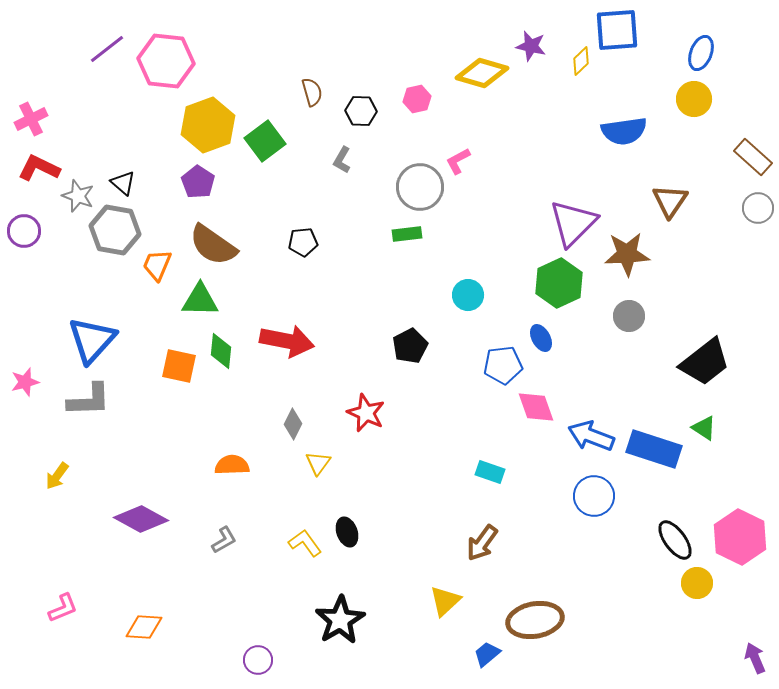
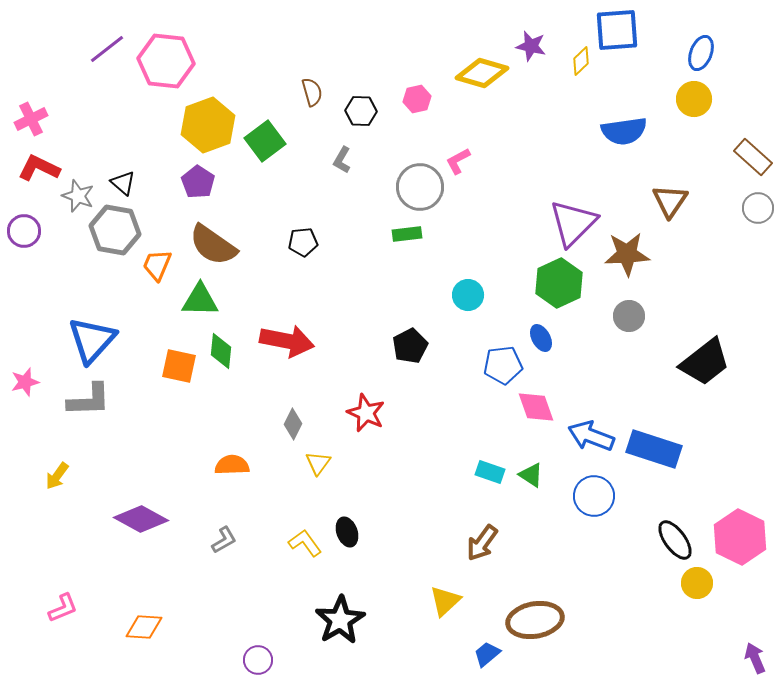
green triangle at (704, 428): moved 173 px left, 47 px down
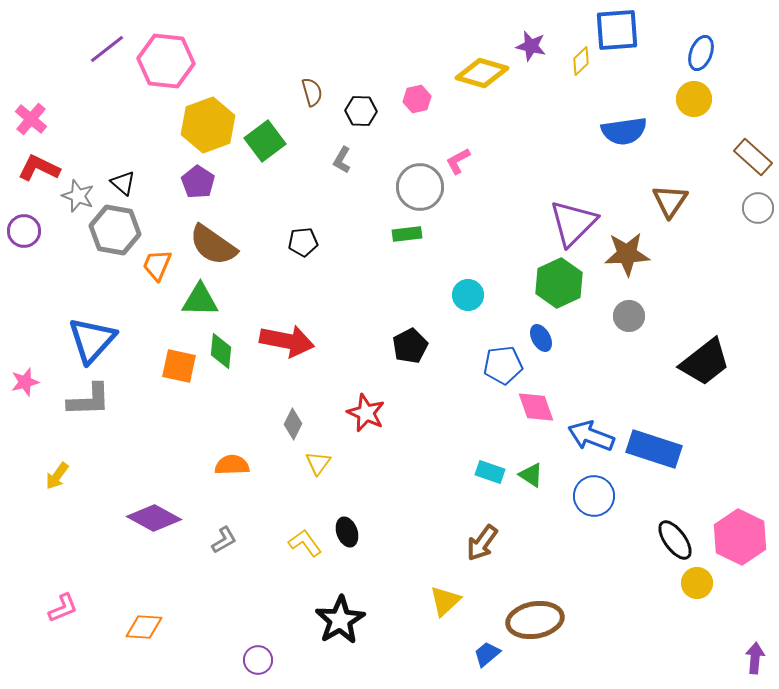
pink cross at (31, 119): rotated 24 degrees counterclockwise
purple diamond at (141, 519): moved 13 px right, 1 px up
purple arrow at (755, 658): rotated 28 degrees clockwise
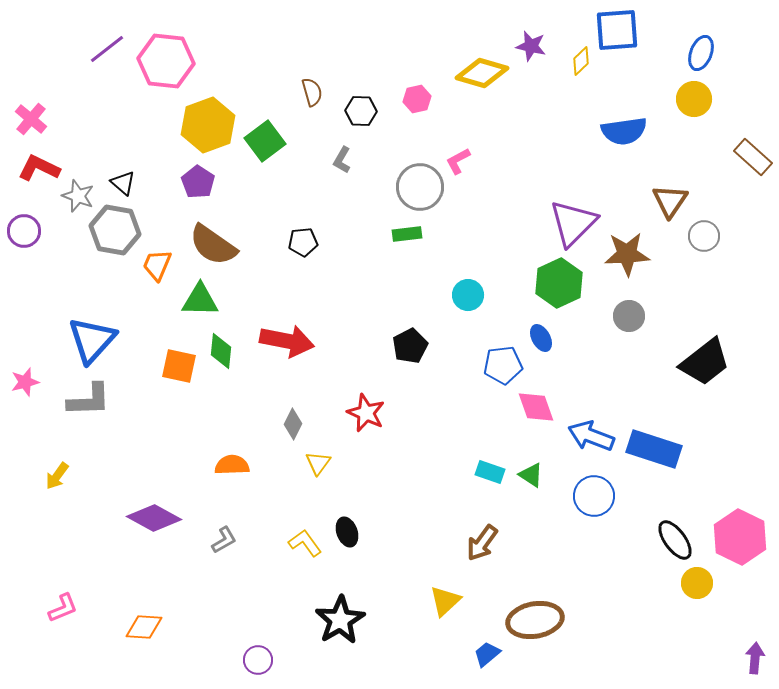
gray circle at (758, 208): moved 54 px left, 28 px down
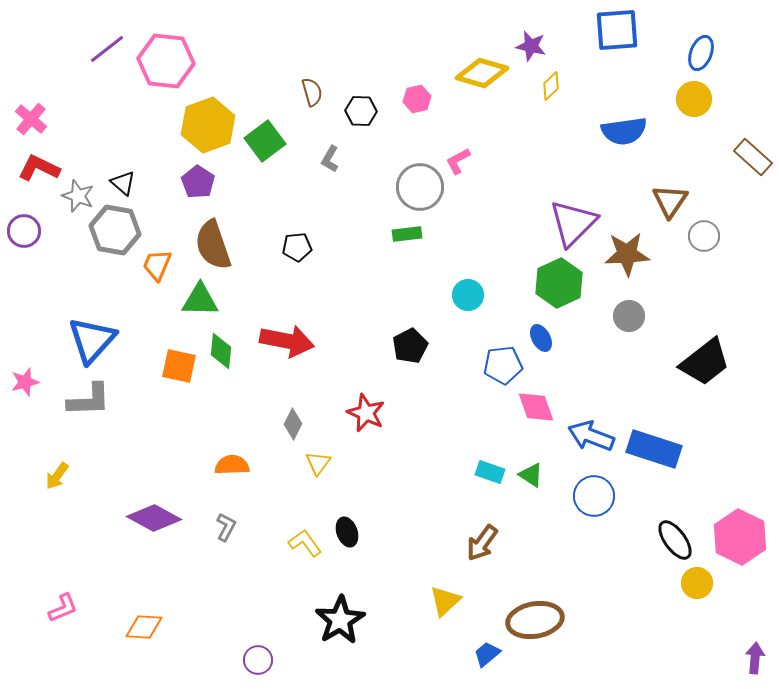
yellow diamond at (581, 61): moved 30 px left, 25 px down
gray L-shape at (342, 160): moved 12 px left, 1 px up
black pentagon at (303, 242): moved 6 px left, 5 px down
brown semicircle at (213, 245): rotated 36 degrees clockwise
gray L-shape at (224, 540): moved 2 px right, 13 px up; rotated 32 degrees counterclockwise
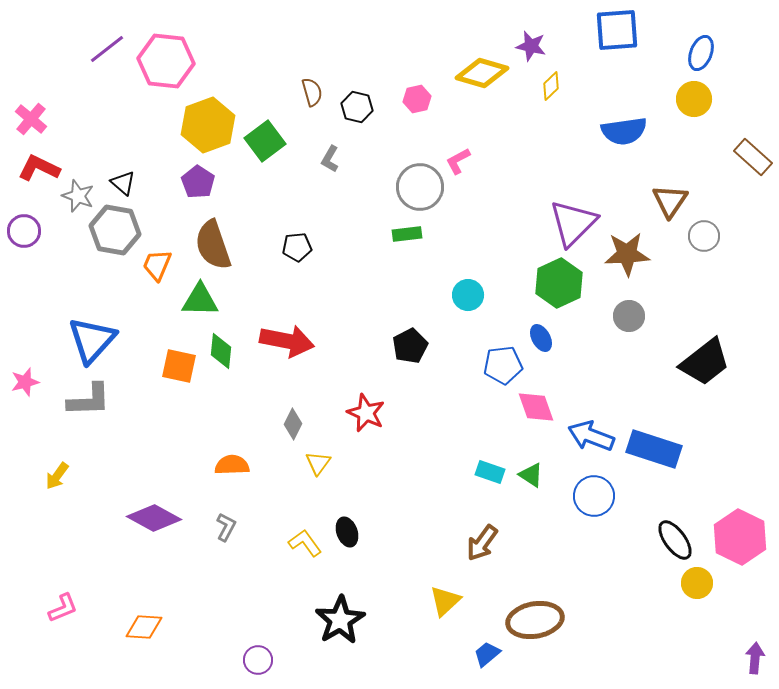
black hexagon at (361, 111): moved 4 px left, 4 px up; rotated 12 degrees clockwise
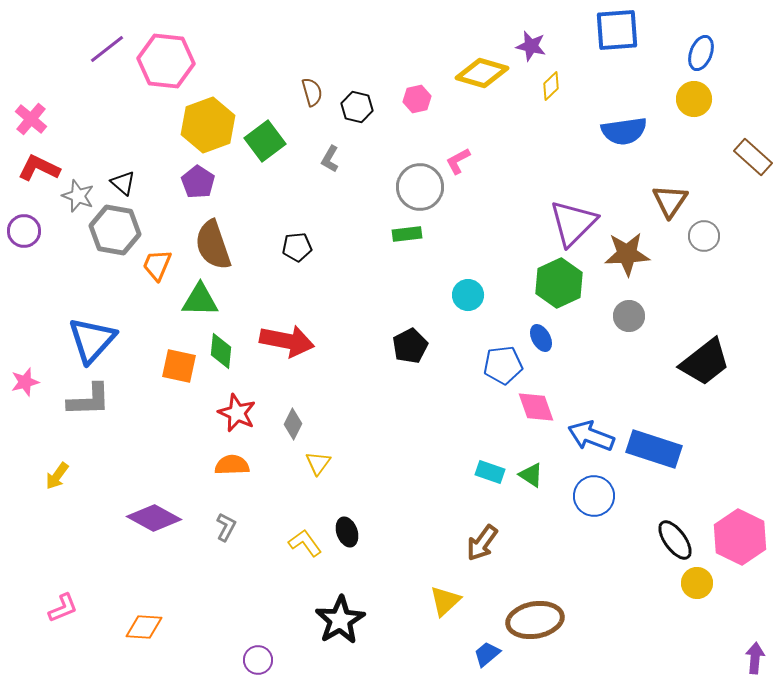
red star at (366, 413): moved 129 px left
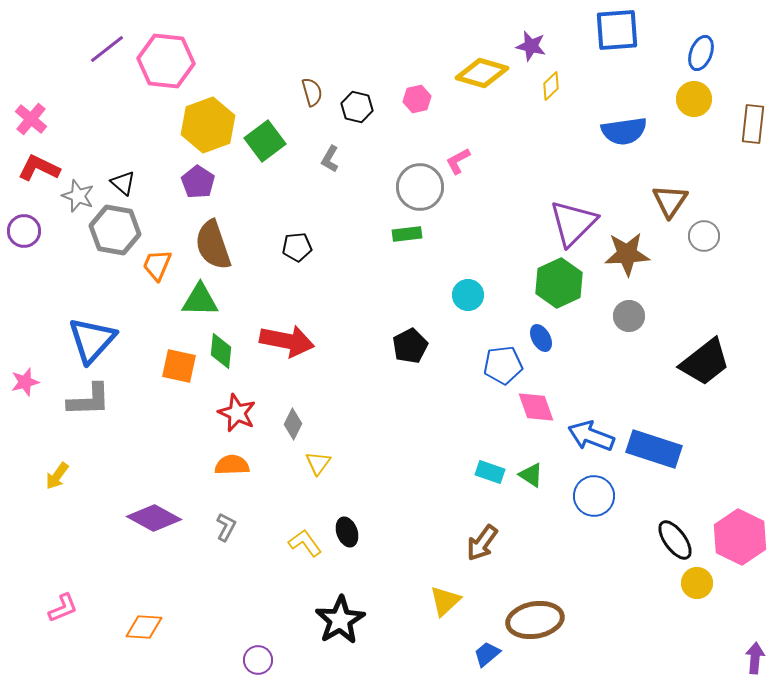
brown rectangle at (753, 157): moved 33 px up; rotated 54 degrees clockwise
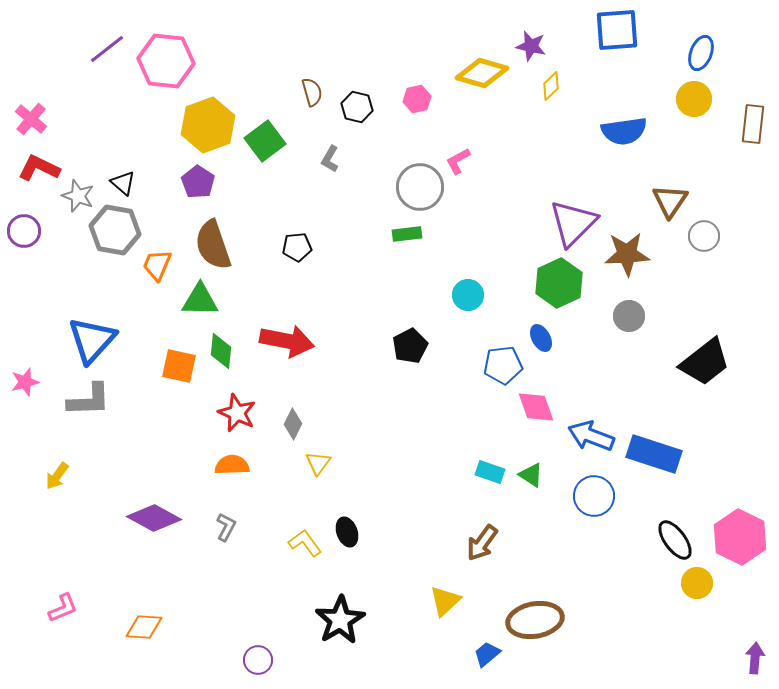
blue rectangle at (654, 449): moved 5 px down
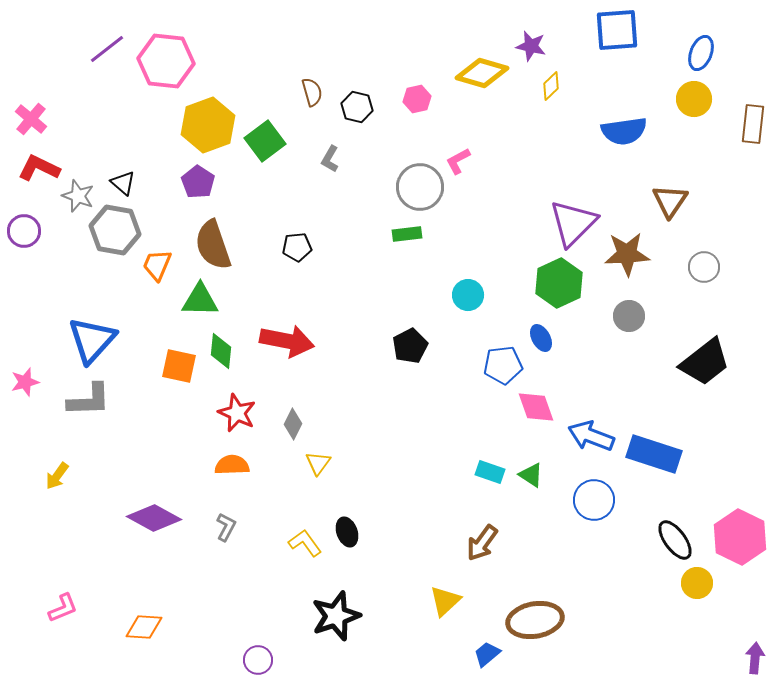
gray circle at (704, 236): moved 31 px down
blue circle at (594, 496): moved 4 px down
black star at (340, 620): moved 4 px left, 4 px up; rotated 12 degrees clockwise
